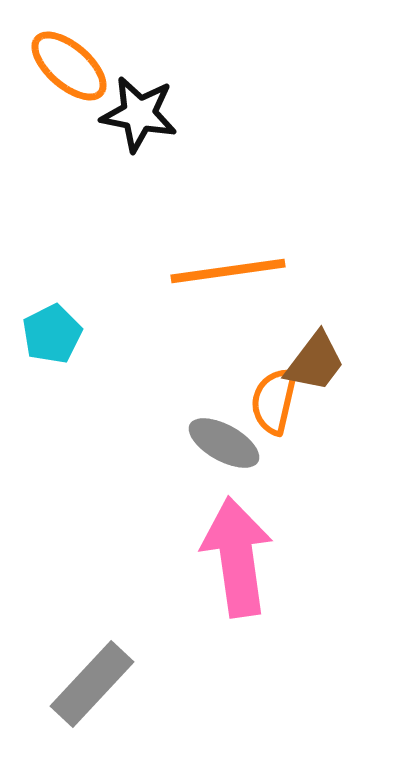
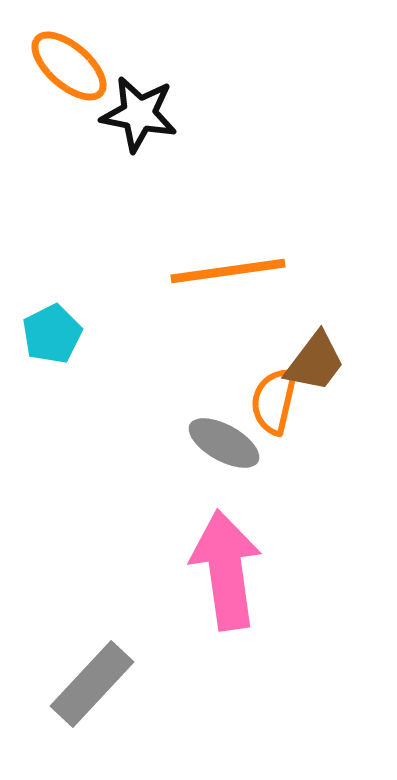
pink arrow: moved 11 px left, 13 px down
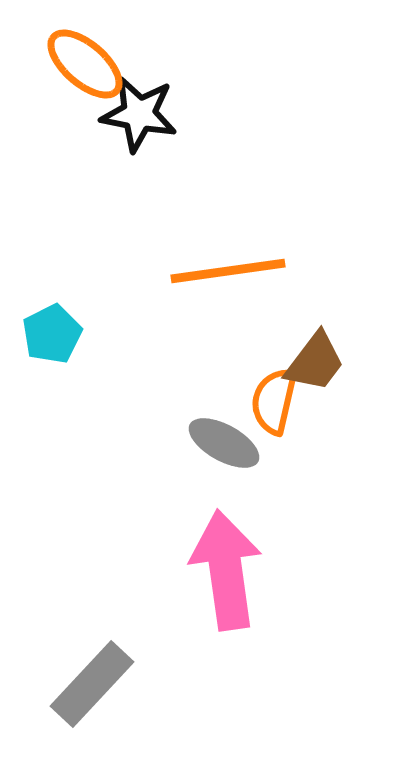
orange ellipse: moved 16 px right, 2 px up
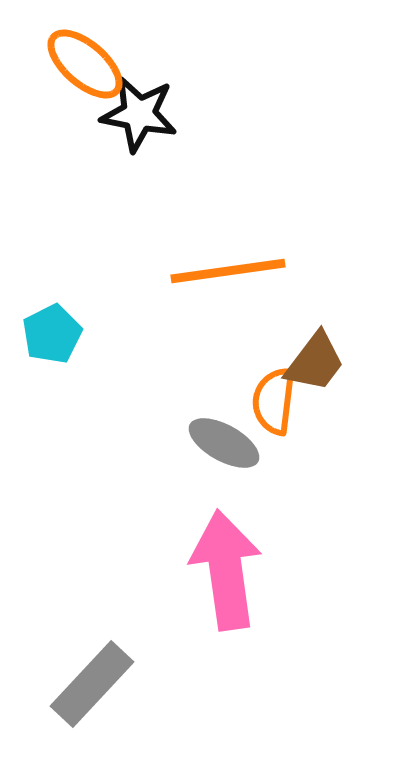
orange semicircle: rotated 6 degrees counterclockwise
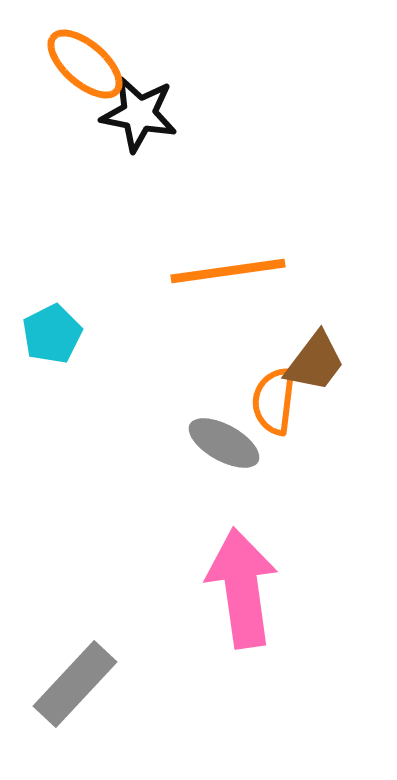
pink arrow: moved 16 px right, 18 px down
gray rectangle: moved 17 px left
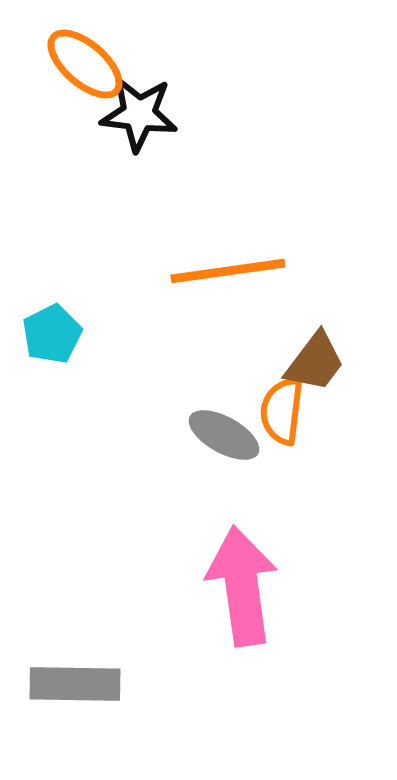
black star: rotated 4 degrees counterclockwise
orange semicircle: moved 8 px right, 10 px down
gray ellipse: moved 8 px up
pink arrow: moved 2 px up
gray rectangle: rotated 48 degrees clockwise
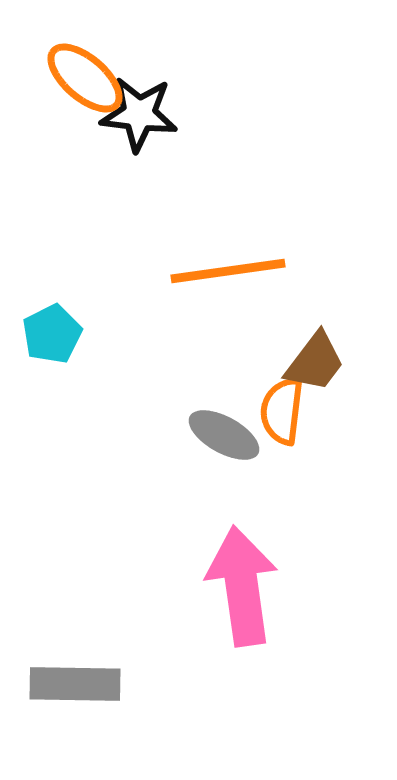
orange ellipse: moved 14 px down
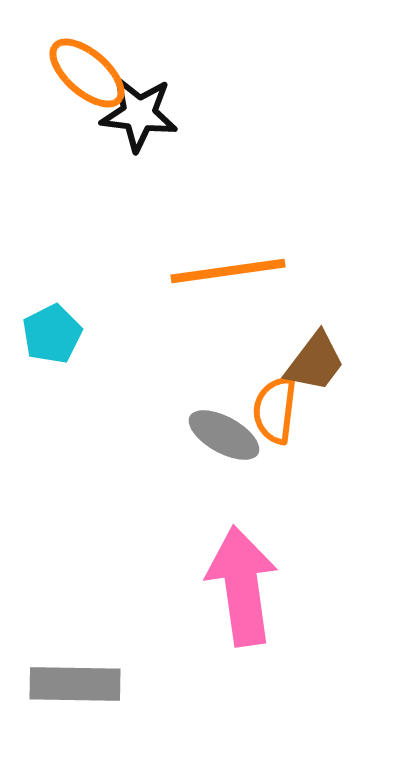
orange ellipse: moved 2 px right, 5 px up
orange semicircle: moved 7 px left, 1 px up
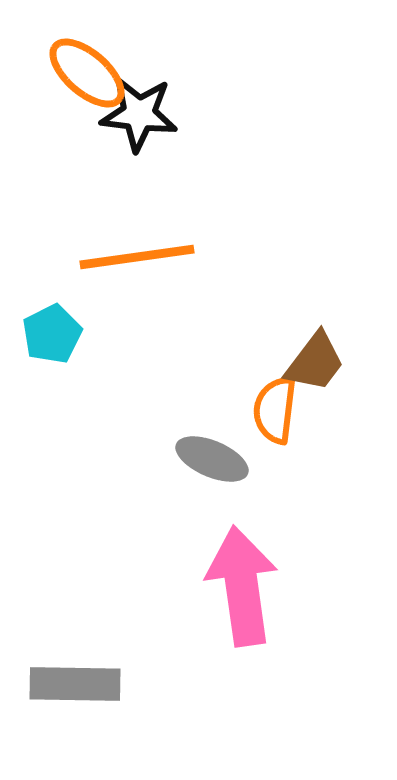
orange line: moved 91 px left, 14 px up
gray ellipse: moved 12 px left, 24 px down; rotated 6 degrees counterclockwise
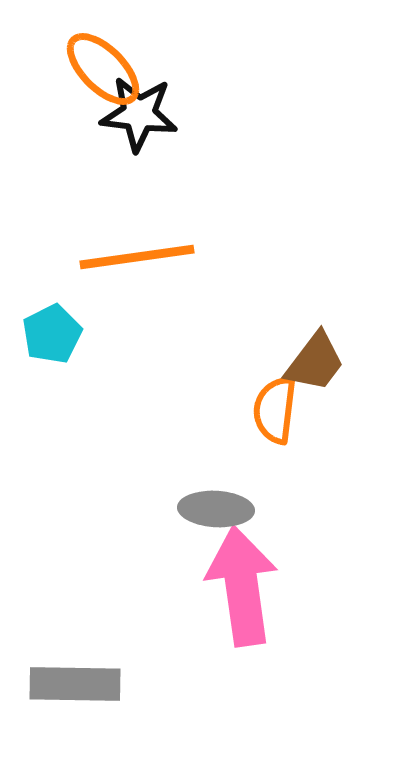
orange ellipse: moved 16 px right, 4 px up; rotated 4 degrees clockwise
gray ellipse: moved 4 px right, 50 px down; rotated 20 degrees counterclockwise
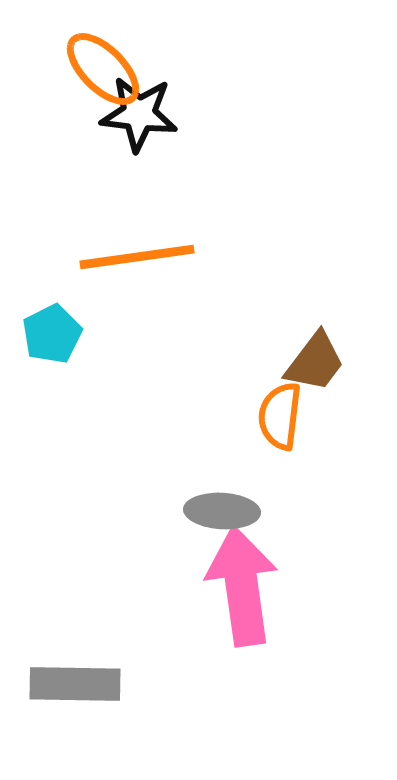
orange semicircle: moved 5 px right, 6 px down
gray ellipse: moved 6 px right, 2 px down
